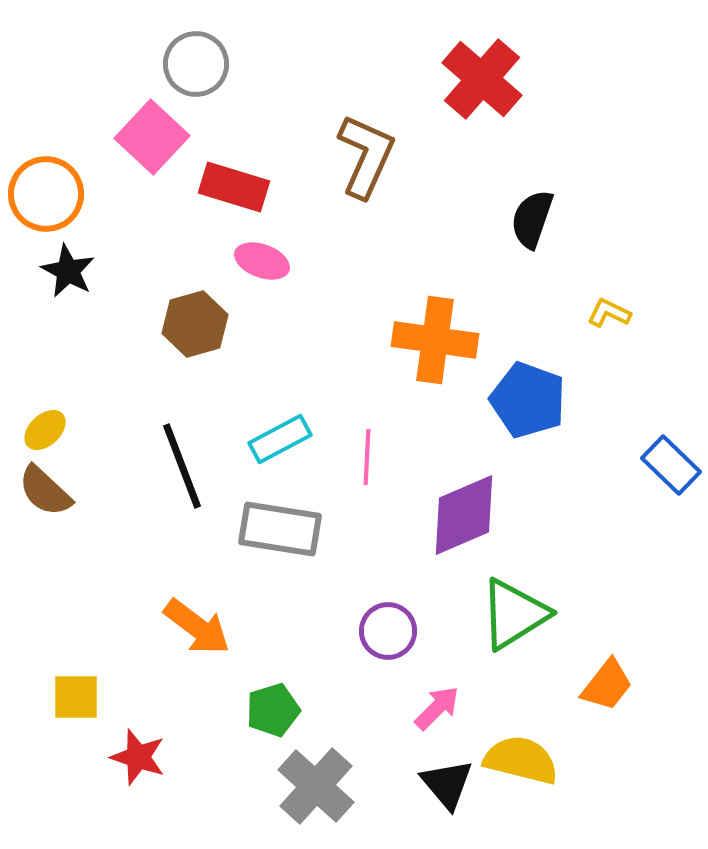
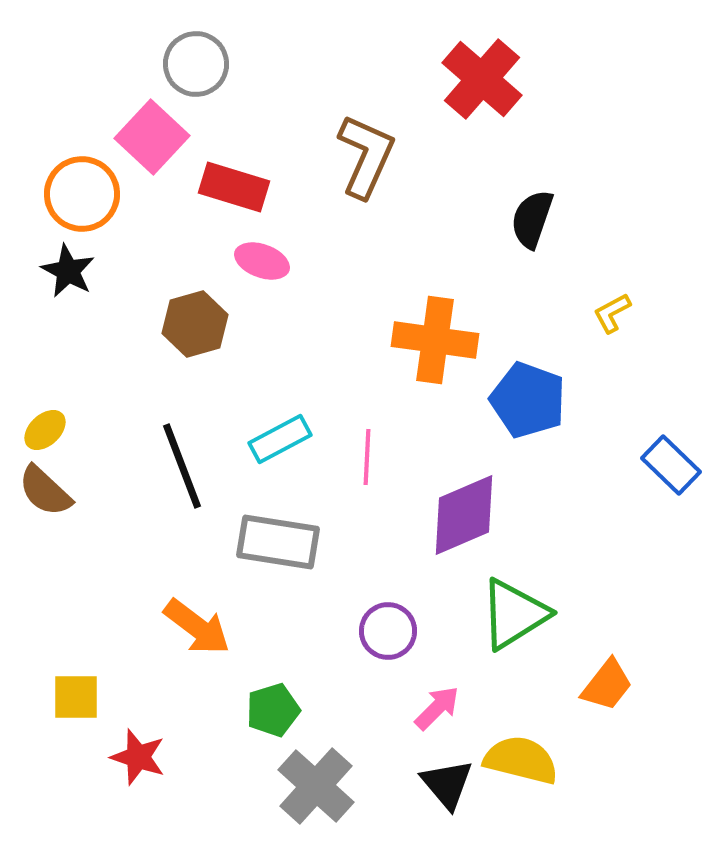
orange circle: moved 36 px right
yellow L-shape: moved 3 px right; rotated 54 degrees counterclockwise
gray rectangle: moved 2 px left, 13 px down
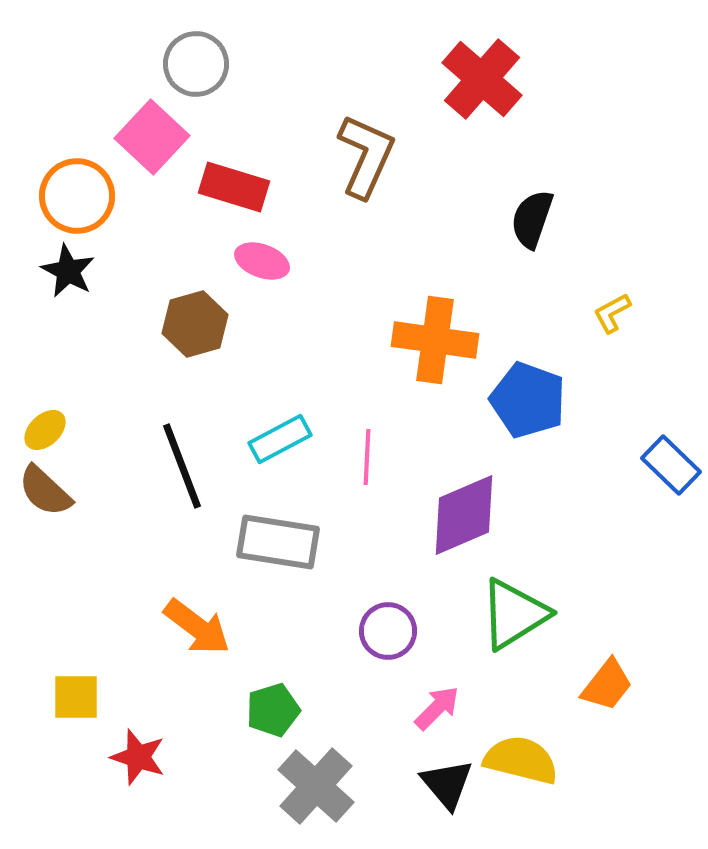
orange circle: moved 5 px left, 2 px down
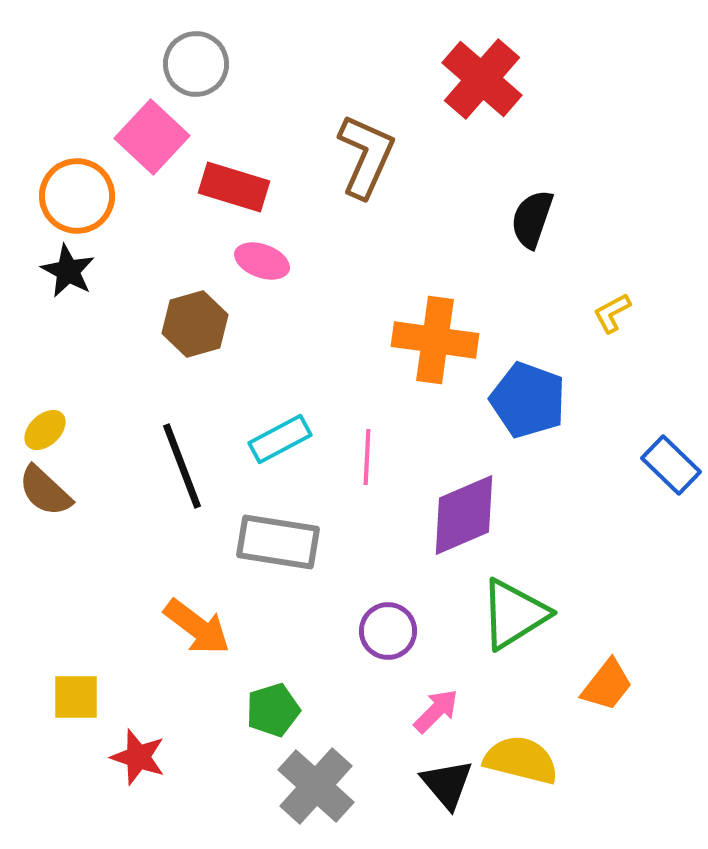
pink arrow: moved 1 px left, 3 px down
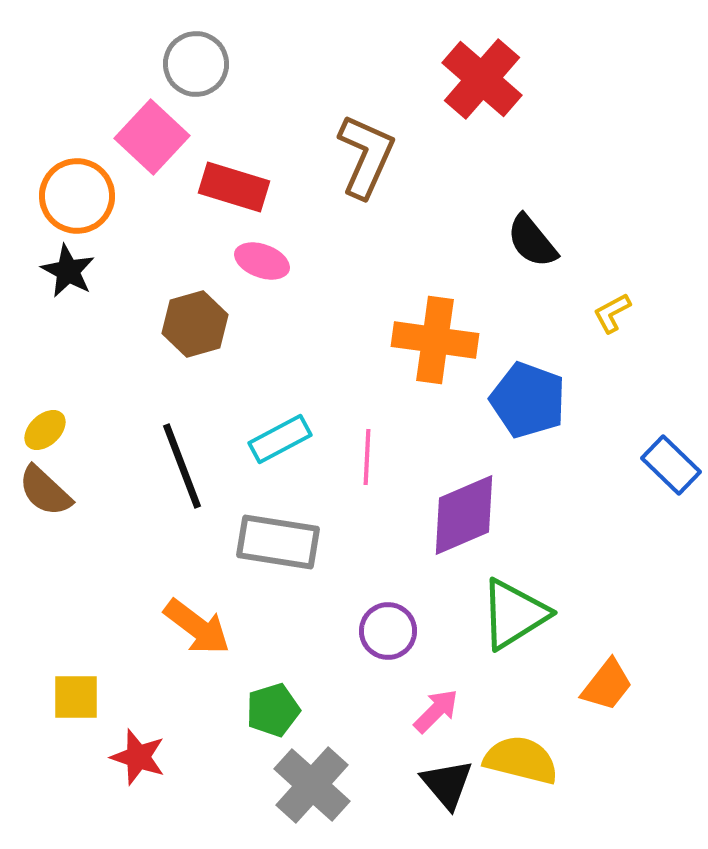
black semicircle: moved 22 px down; rotated 58 degrees counterclockwise
gray cross: moved 4 px left, 1 px up
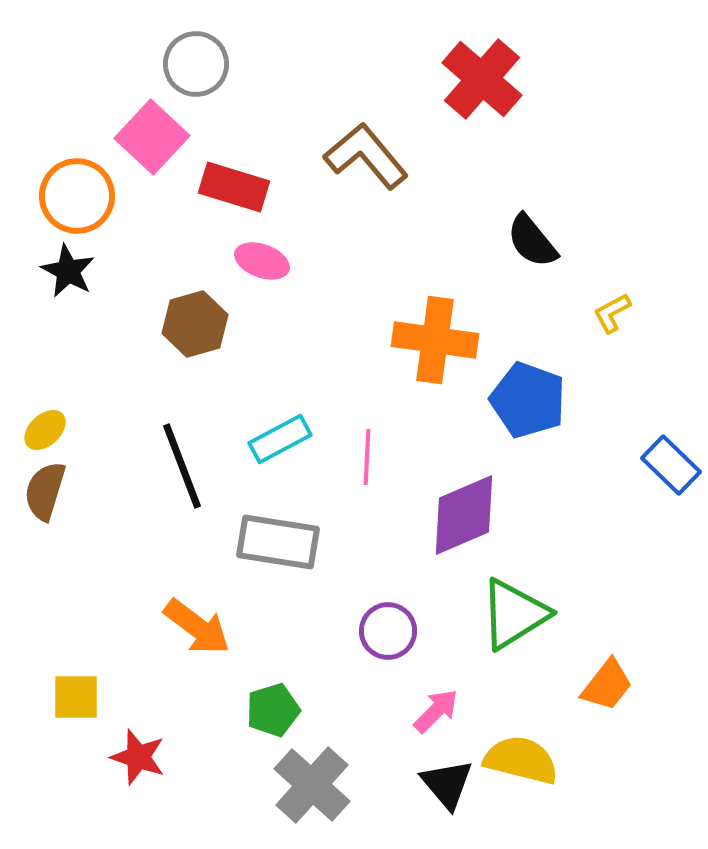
brown L-shape: rotated 64 degrees counterclockwise
brown semicircle: rotated 64 degrees clockwise
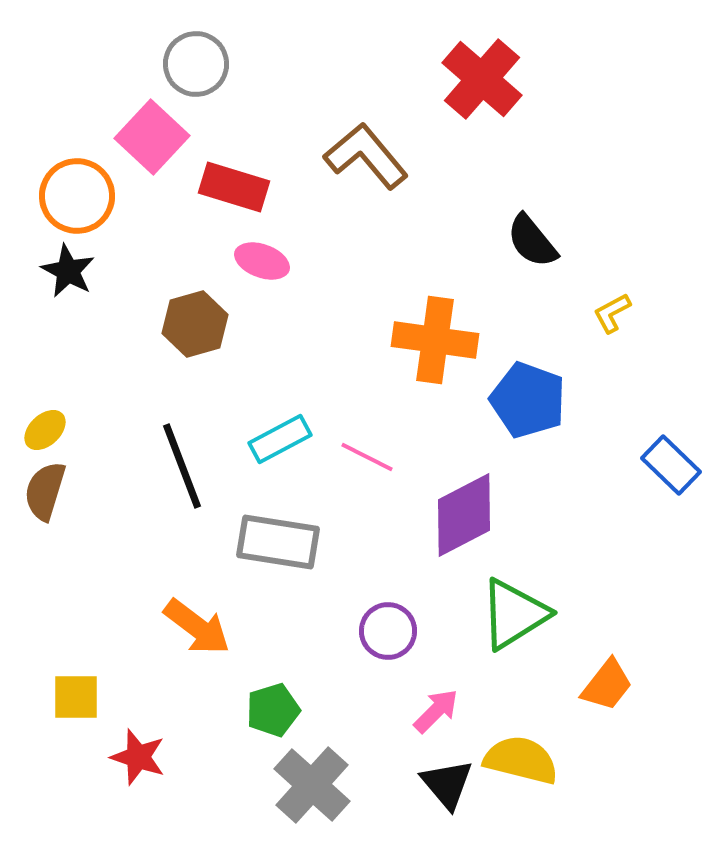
pink line: rotated 66 degrees counterclockwise
purple diamond: rotated 4 degrees counterclockwise
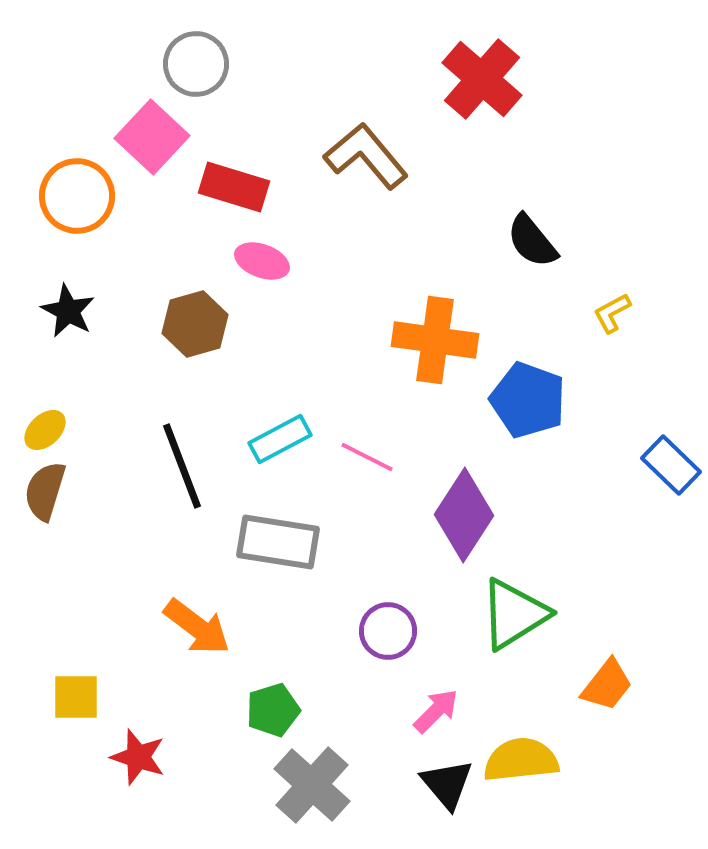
black star: moved 40 px down
purple diamond: rotated 30 degrees counterclockwise
yellow semicircle: rotated 20 degrees counterclockwise
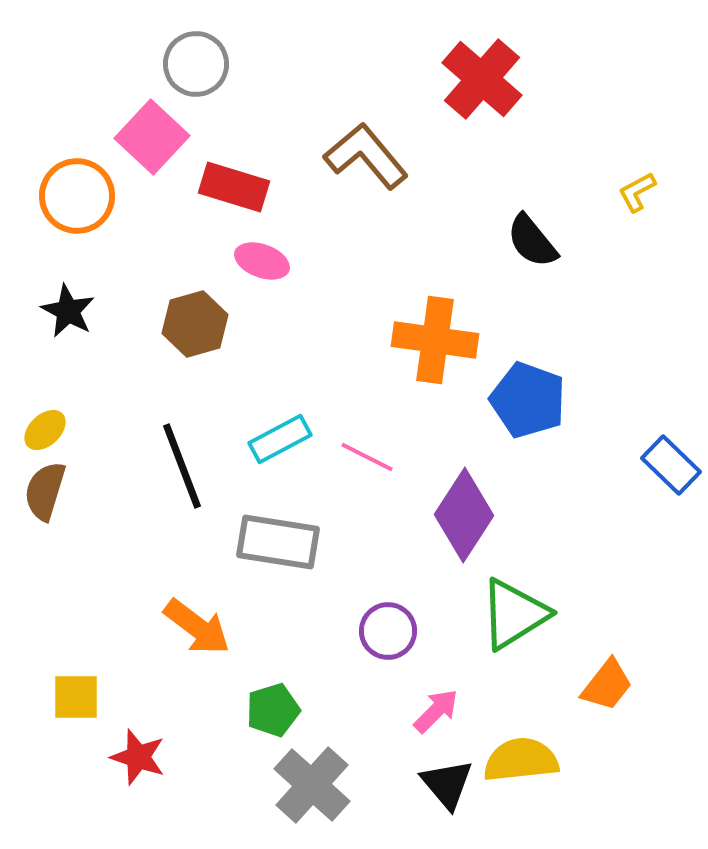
yellow L-shape: moved 25 px right, 121 px up
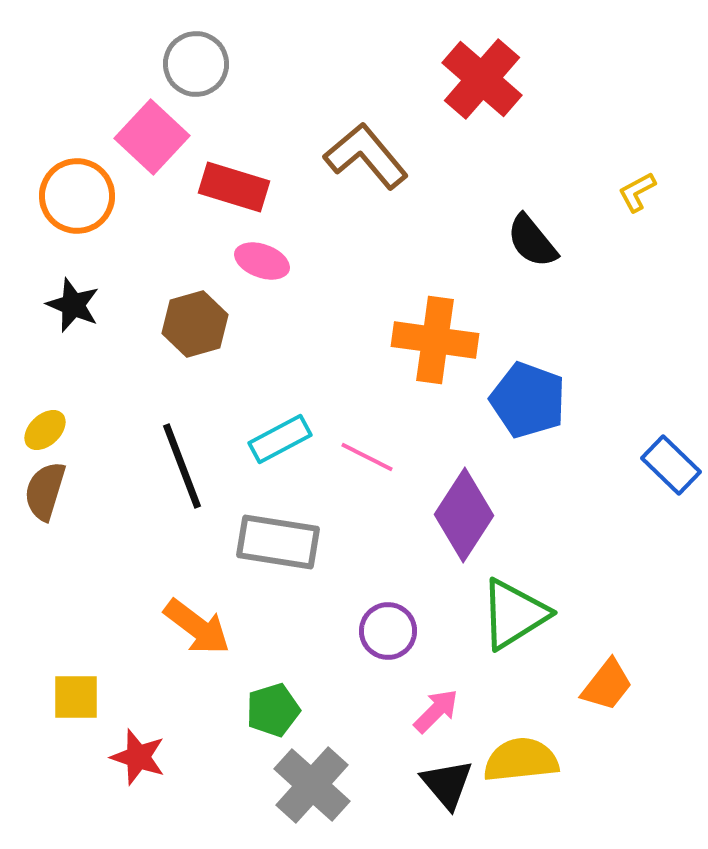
black star: moved 5 px right, 6 px up; rotated 6 degrees counterclockwise
